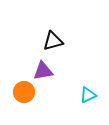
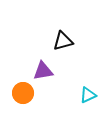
black triangle: moved 10 px right
orange circle: moved 1 px left, 1 px down
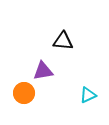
black triangle: rotated 20 degrees clockwise
orange circle: moved 1 px right
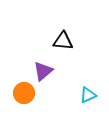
purple triangle: rotated 30 degrees counterclockwise
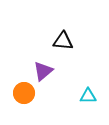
cyan triangle: moved 1 px down; rotated 24 degrees clockwise
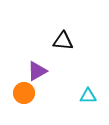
purple triangle: moved 6 px left; rotated 10 degrees clockwise
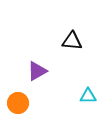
black triangle: moved 9 px right
orange circle: moved 6 px left, 10 px down
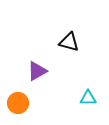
black triangle: moved 3 px left, 1 px down; rotated 10 degrees clockwise
cyan triangle: moved 2 px down
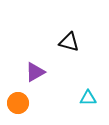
purple triangle: moved 2 px left, 1 px down
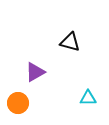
black triangle: moved 1 px right
